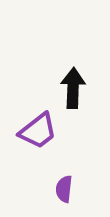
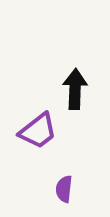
black arrow: moved 2 px right, 1 px down
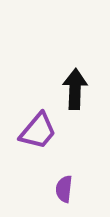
purple trapezoid: rotated 12 degrees counterclockwise
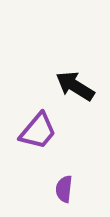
black arrow: moved 3 px up; rotated 60 degrees counterclockwise
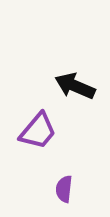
black arrow: rotated 9 degrees counterclockwise
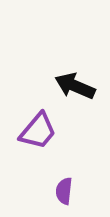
purple semicircle: moved 2 px down
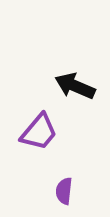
purple trapezoid: moved 1 px right, 1 px down
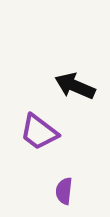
purple trapezoid: rotated 87 degrees clockwise
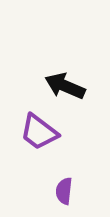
black arrow: moved 10 px left
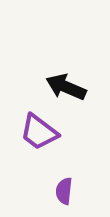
black arrow: moved 1 px right, 1 px down
